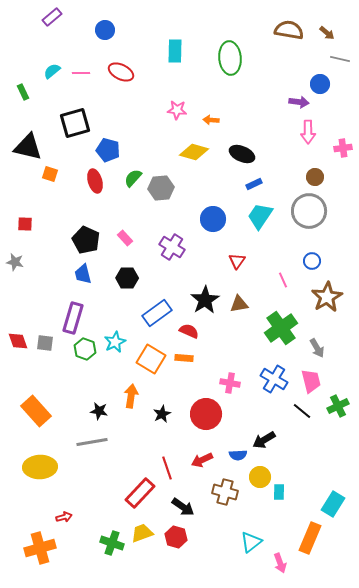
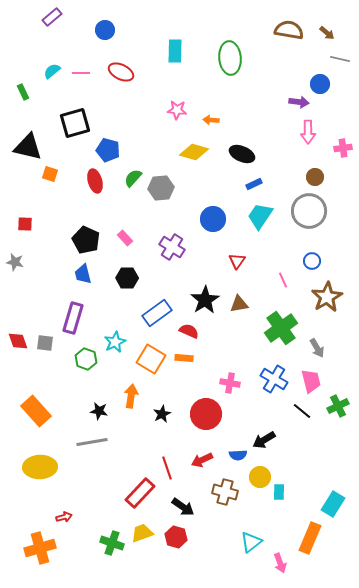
green hexagon at (85, 349): moved 1 px right, 10 px down
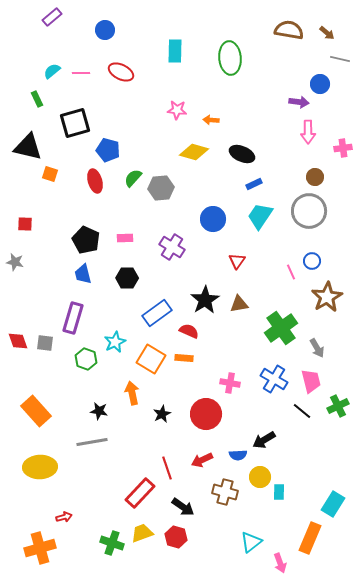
green rectangle at (23, 92): moved 14 px right, 7 px down
pink rectangle at (125, 238): rotated 49 degrees counterclockwise
pink line at (283, 280): moved 8 px right, 8 px up
orange arrow at (131, 396): moved 1 px right, 3 px up; rotated 20 degrees counterclockwise
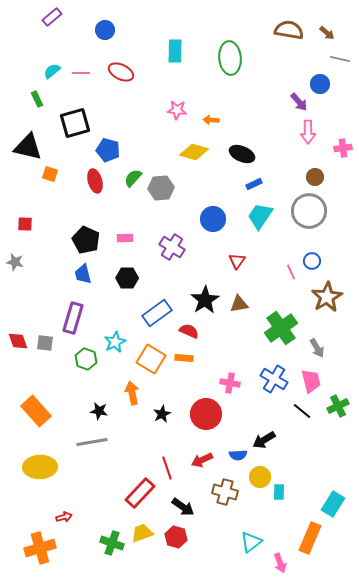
purple arrow at (299, 102): rotated 42 degrees clockwise
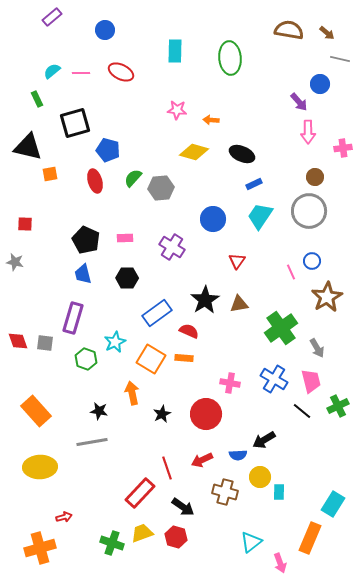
orange square at (50, 174): rotated 28 degrees counterclockwise
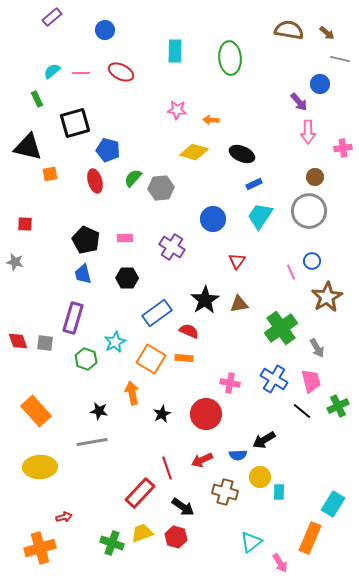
pink arrow at (280, 563): rotated 12 degrees counterclockwise
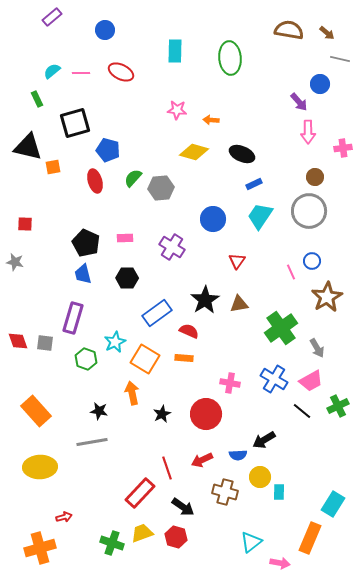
orange square at (50, 174): moved 3 px right, 7 px up
black pentagon at (86, 240): moved 3 px down
orange square at (151, 359): moved 6 px left
pink trapezoid at (311, 381): rotated 75 degrees clockwise
pink arrow at (280, 563): rotated 48 degrees counterclockwise
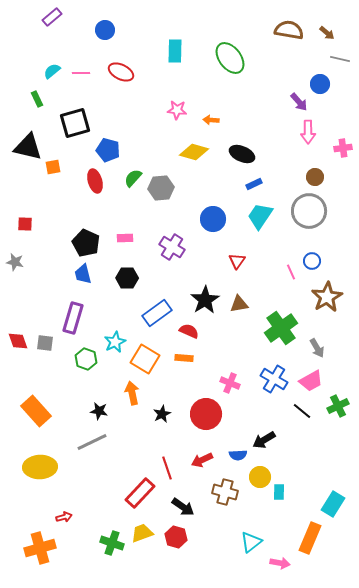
green ellipse at (230, 58): rotated 32 degrees counterclockwise
pink cross at (230, 383): rotated 12 degrees clockwise
gray line at (92, 442): rotated 16 degrees counterclockwise
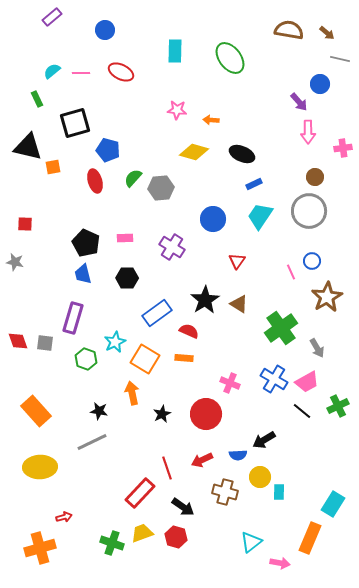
brown triangle at (239, 304): rotated 42 degrees clockwise
pink trapezoid at (311, 381): moved 4 px left, 1 px down
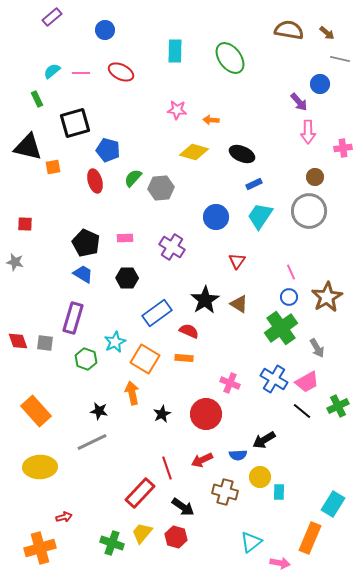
blue circle at (213, 219): moved 3 px right, 2 px up
blue circle at (312, 261): moved 23 px left, 36 px down
blue trapezoid at (83, 274): rotated 135 degrees clockwise
yellow trapezoid at (142, 533): rotated 30 degrees counterclockwise
